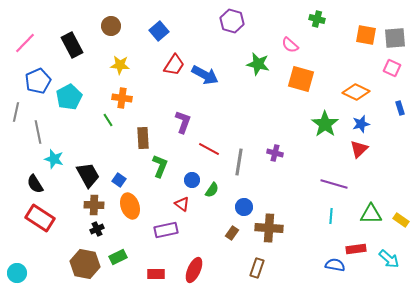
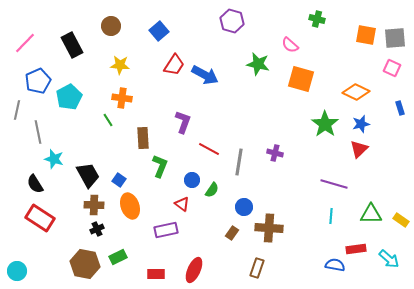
gray line at (16, 112): moved 1 px right, 2 px up
cyan circle at (17, 273): moved 2 px up
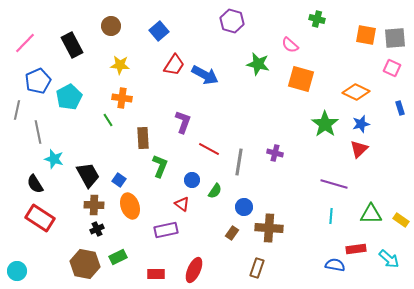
green semicircle at (212, 190): moved 3 px right, 1 px down
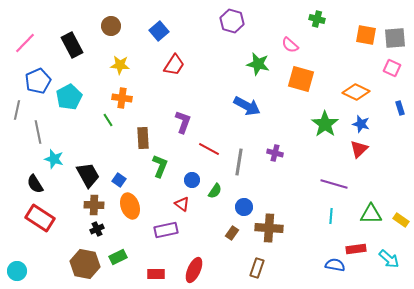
blue arrow at (205, 75): moved 42 px right, 31 px down
blue star at (361, 124): rotated 30 degrees clockwise
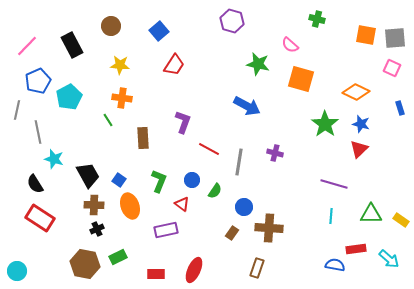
pink line at (25, 43): moved 2 px right, 3 px down
green L-shape at (160, 166): moved 1 px left, 15 px down
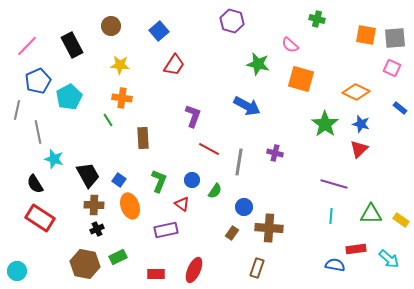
blue rectangle at (400, 108): rotated 32 degrees counterclockwise
purple L-shape at (183, 122): moved 10 px right, 6 px up
